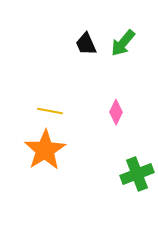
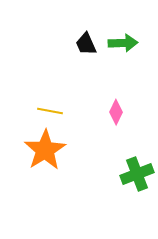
green arrow: rotated 132 degrees counterclockwise
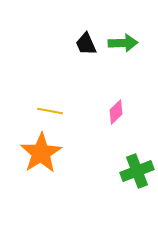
pink diamond: rotated 20 degrees clockwise
orange star: moved 4 px left, 3 px down
green cross: moved 3 px up
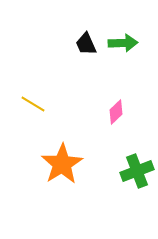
yellow line: moved 17 px left, 7 px up; rotated 20 degrees clockwise
orange star: moved 21 px right, 11 px down
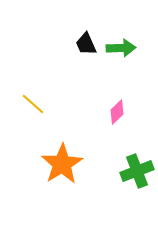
green arrow: moved 2 px left, 5 px down
yellow line: rotated 10 degrees clockwise
pink diamond: moved 1 px right
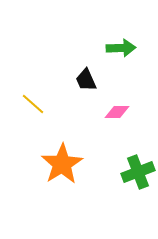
black trapezoid: moved 36 px down
pink diamond: rotated 45 degrees clockwise
green cross: moved 1 px right, 1 px down
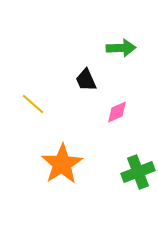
pink diamond: rotated 25 degrees counterclockwise
